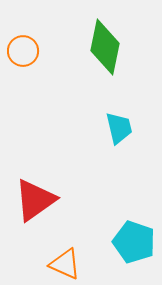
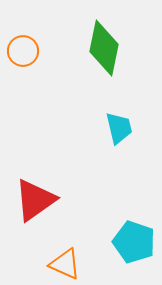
green diamond: moved 1 px left, 1 px down
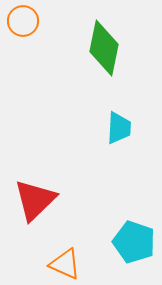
orange circle: moved 30 px up
cyan trapezoid: rotated 16 degrees clockwise
red triangle: rotated 9 degrees counterclockwise
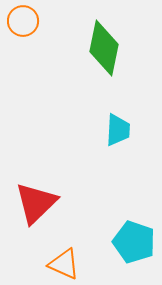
cyan trapezoid: moved 1 px left, 2 px down
red triangle: moved 1 px right, 3 px down
orange triangle: moved 1 px left
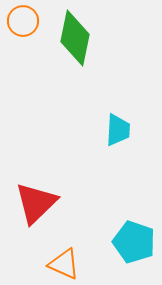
green diamond: moved 29 px left, 10 px up
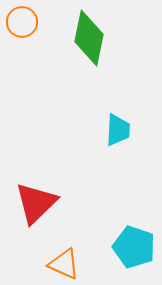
orange circle: moved 1 px left, 1 px down
green diamond: moved 14 px right
cyan pentagon: moved 5 px down
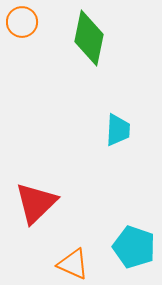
orange triangle: moved 9 px right
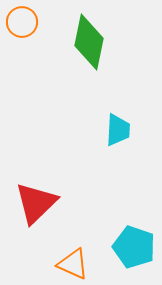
green diamond: moved 4 px down
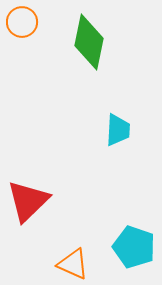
red triangle: moved 8 px left, 2 px up
